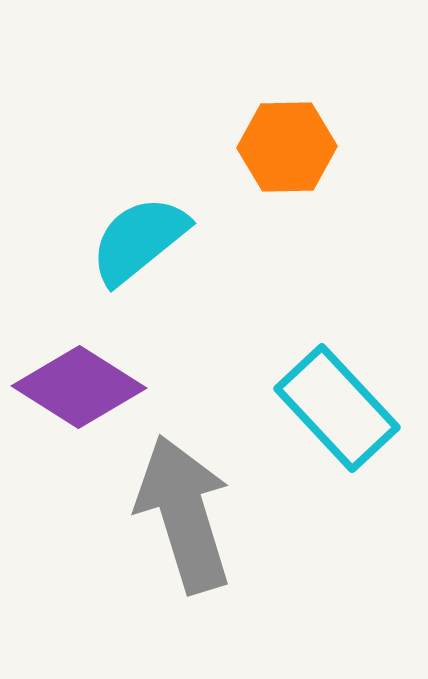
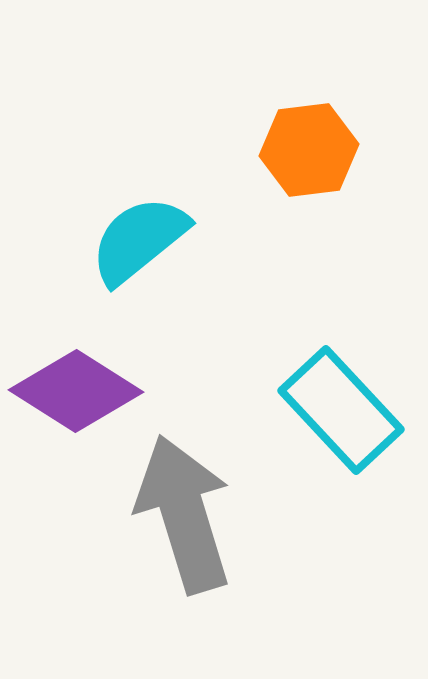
orange hexagon: moved 22 px right, 3 px down; rotated 6 degrees counterclockwise
purple diamond: moved 3 px left, 4 px down
cyan rectangle: moved 4 px right, 2 px down
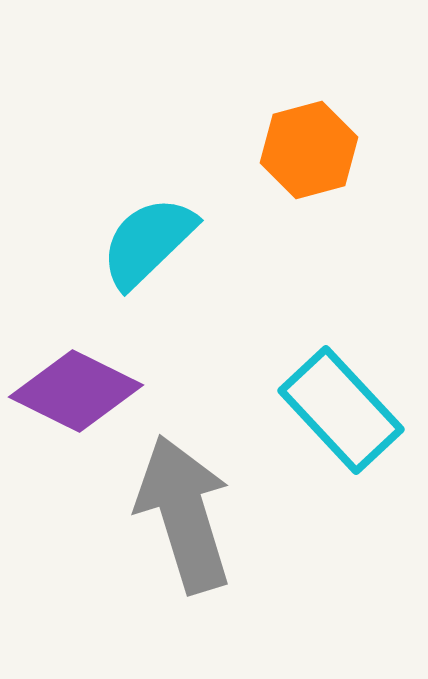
orange hexagon: rotated 8 degrees counterclockwise
cyan semicircle: moved 9 px right, 2 px down; rotated 5 degrees counterclockwise
purple diamond: rotated 6 degrees counterclockwise
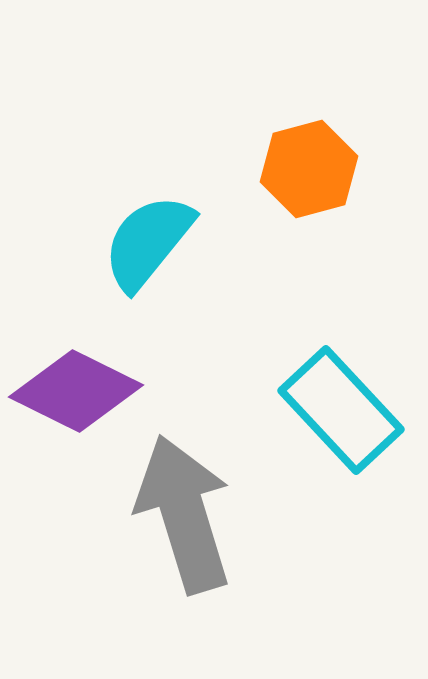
orange hexagon: moved 19 px down
cyan semicircle: rotated 7 degrees counterclockwise
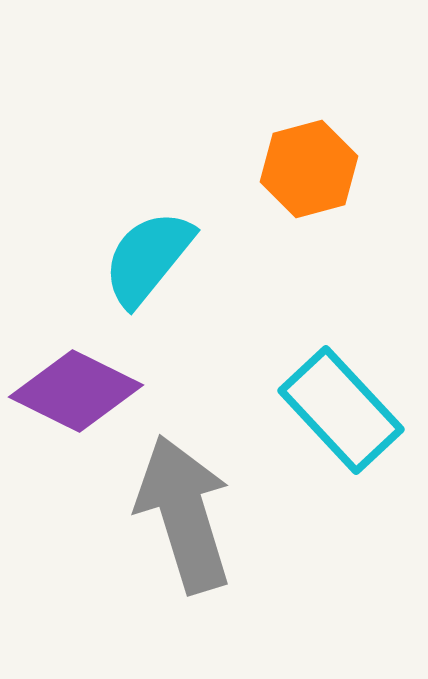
cyan semicircle: moved 16 px down
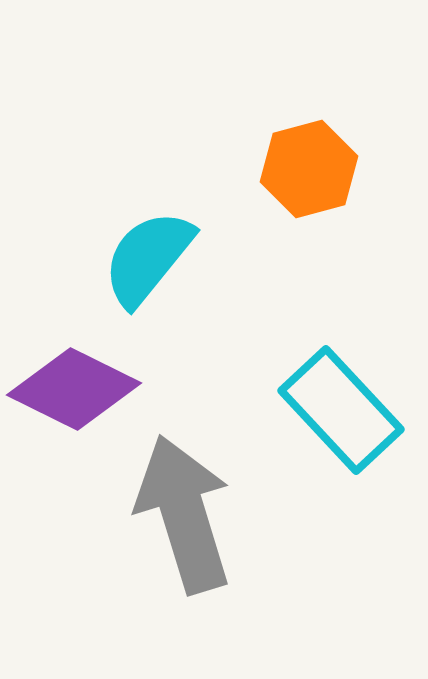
purple diamond: moved 2 px left, 2 px up
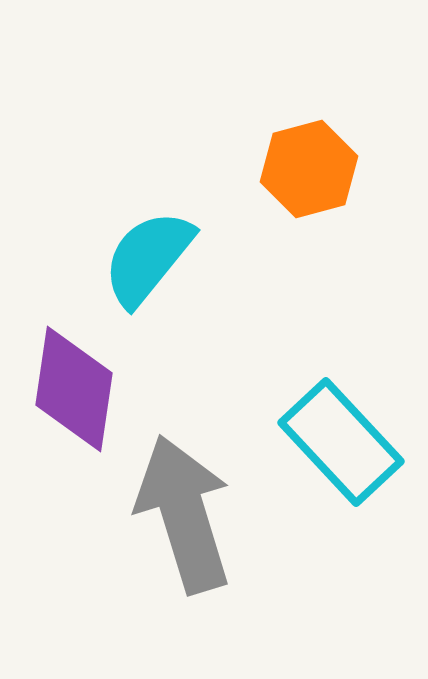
purple diamond: rotated 72 degrees clockwise
cyan rectangle: moved 32 px down
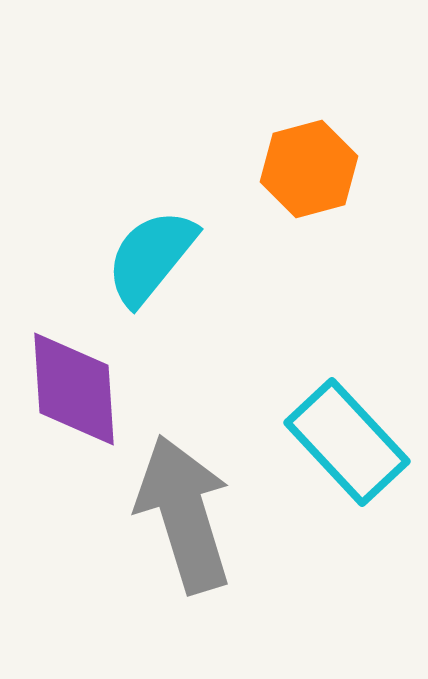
cyan semicircle: moved 3 px right, 1 px up
purple diamond: rotated 12 degrees counterclockwise
cyan rectangle: moved 6 px right
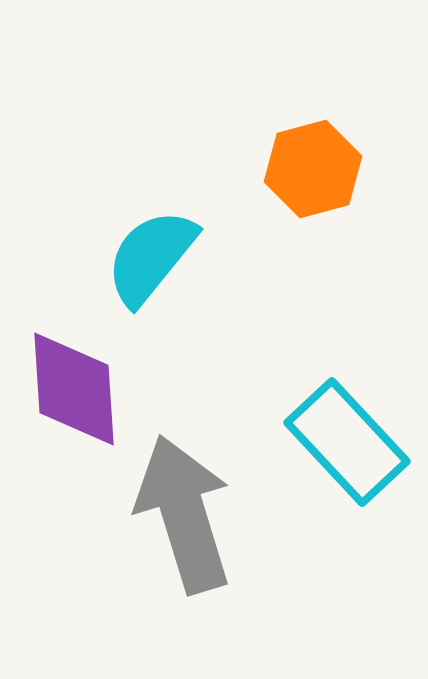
orange hexagon: moved 4 px right
